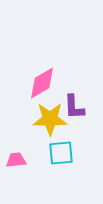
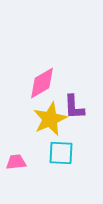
yellow star: rotated 24 degrees counterclockwise
cyan square: rotated 8 degrees clockwise
pink trapezoid: moved 2 px down
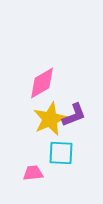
purple L-shape: moved 8 px down; rotated 108 degrees counterclockwise
pink trapezoid: moved 17 px right, 11 px down
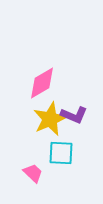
purple L-shape: rotated 44 degrees clockwise
pink trapezoid: rotated 50 degrees clockwise
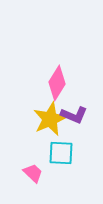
pink diamond: moved 15 px right; rotated 28 degrees counterclockwise
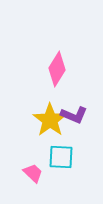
pink diamond: moved 14 px up
yellow star: moved 1 px down; rotated 12 degrees counterclockwise
cyan square: moved 4 px down
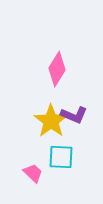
yellow star: moved 1 px right, 1 px down
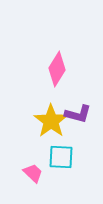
purple L-shape: moved 4 px right, 1 px up; rotated 8 degrees counterclockwise
